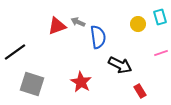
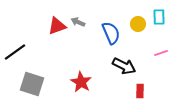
cyan rectangle: moved 1 px left; rotated 14 degrees clockwise
blue semicircle: moved 13 px right, 4 px up; rotated 15 degrees counterclockwise
black arrow: moved 4 px right, 1 px down
red rectangle: rotated 32 degrees clockwise
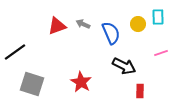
cyan rectangle: moved 1 px left
gray arrow: moved 5 px right, 2 px down
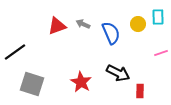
black arrow: moved 6 px left, 7 px down
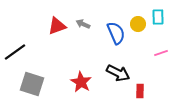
blue semicircle: moved 5 px right
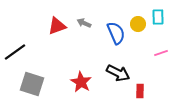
gray arrow: moved 1 px right, 1 px up
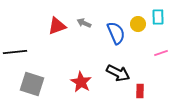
black line: rotated 30 degrees clockwise
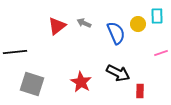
cyan rectangle: moved 1 px left, 1 px up
red triangle: rotated 18 degrees counterclockwise
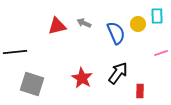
red triangle: rotated 24 degrees clockwise
black arrow: rotated 80 degrees counterclockwise
red star: moved 1 px right, 4 px up
